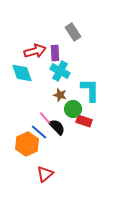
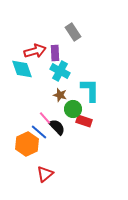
cyan diamond: moved 4 px up
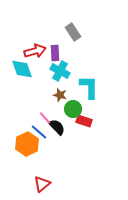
cyan L-shape: moved 1 px left, 3 px up
red triangle: moved 3 px left, 10 px down
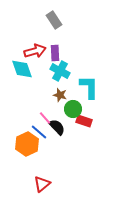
gray rectangle: moved 19 px left, 12 px up
